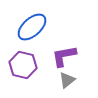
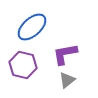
purple L-shape: moved 1 px right, 2 px up
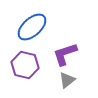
purple L-shape: rotated 8 degrees counterclockwise
purple hexagon: moved 2 px right
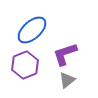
blue ellipse: moved 3 px down
purple hexagon: rotated 24 degrees clockwise
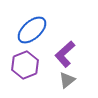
purple L-shape: rotated 24 degrees counterclockwise
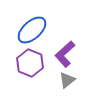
purple hexagon: moved 5 px right, 2 px up; rotated 16 degrees counterclockwise
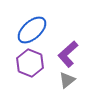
purple L-shape: moved 3 px right
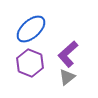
blue ellipse: moved 1 px left, 1 px up
gray triangle: moved 3 px up
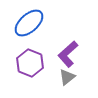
blue ellipse: moved 2 px left, 6 px up
